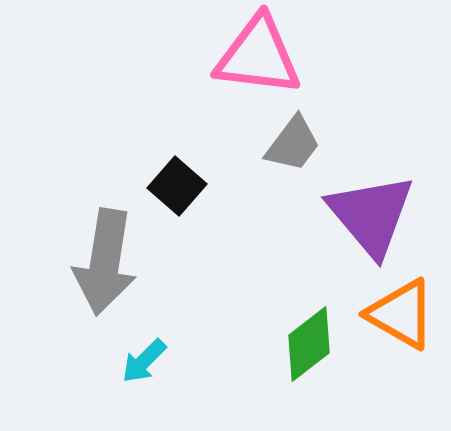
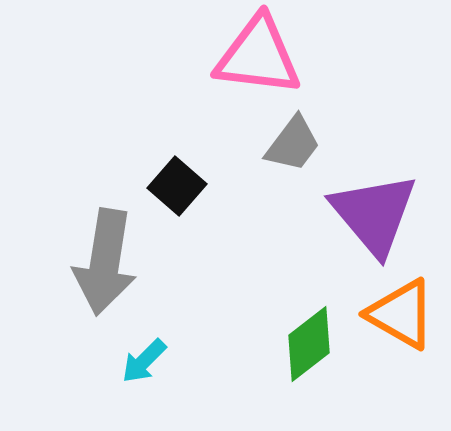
purple triangle: moved 3 px right, 1 px up
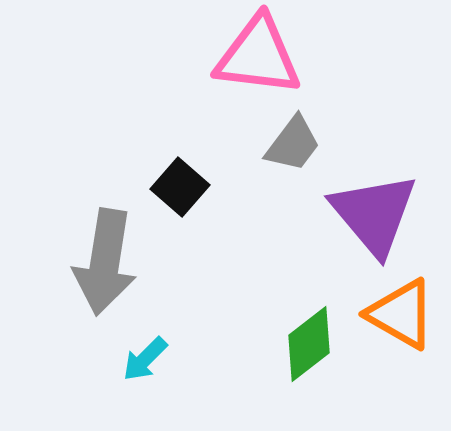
black square: moved 3 px right, 1 px down
cyan arrow: moved 1 px right, 2 px up
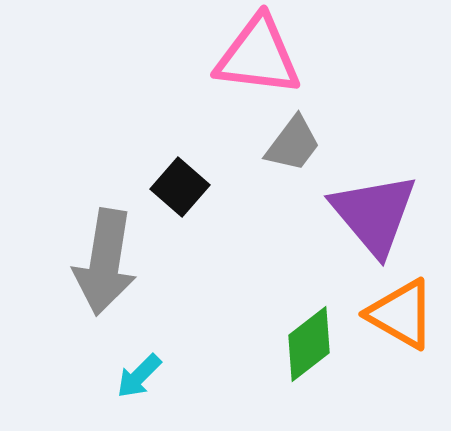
cyan arrow: moved 6 px left, 17 px down
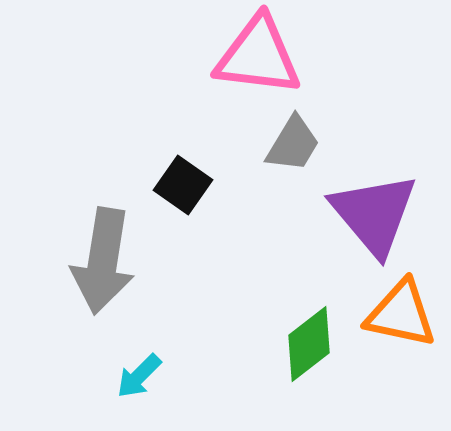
gray trapezoid: rotated 6 degrees counterclockwise
black square: moved 3 px right, 2 px up; rotated 6 degrees counterclockwise
gray arrow: moved 2 px left, 1 px up
orange triangle: rotated 18 degrees counterclockwise
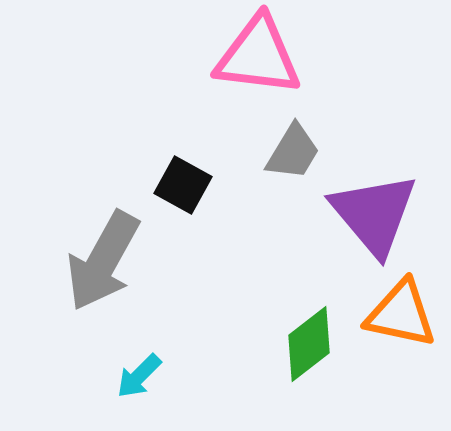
gray trapezoid: moved 8 px down
black square: rotated 6 degrees counterclockwise
gray arrow: rotated 20 degrees clockwise
